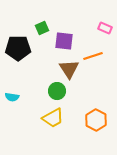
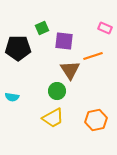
brown triangle: moved 1 px right, 1 px down
orange hexagon: rotated 20 degrees clockwise
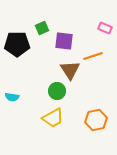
black pentagon: moved 1 px left, 4 px up
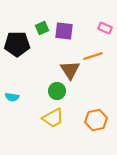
purple square: moved 10 px up
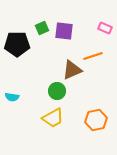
brown triangle: moved 2 px right; rotated 40 degrees clockwise
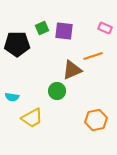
yellow trapezoid: moved 21 px left
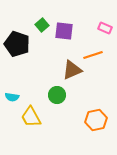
green square: moved 3 px up; rotated 16 degrees counterclockwise
black pentagon: rotated 20 degrees clockwise
orange line: moved 1 px up
green circle: moved 4 px down
yellow trapezoid: moved 1 px left, 1 px up; rotated 90 degrees clockwise
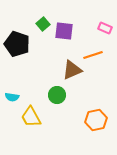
green square: moved 1 px right, 1 px up
